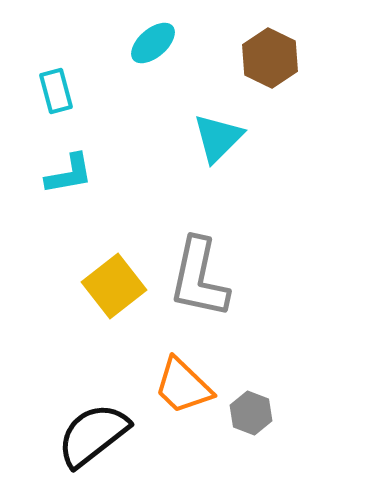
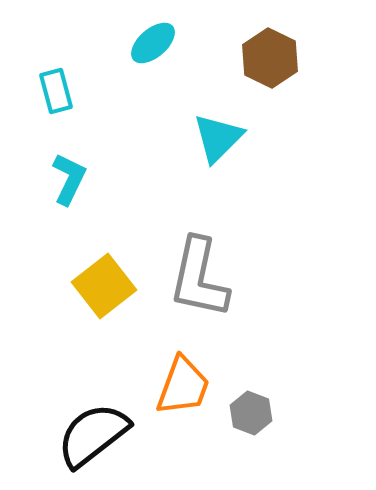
cyan L-shape: moved 5 px down; rotated 54 degrees counterclockwise
yellow square: moved 10 px left
orange trapezoid: rotated 114 degrees counterclockwise
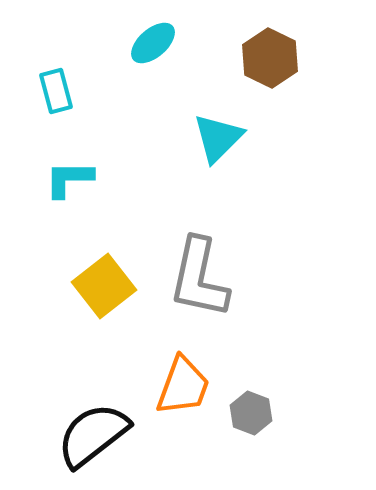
cyan L-shape: rotated 116 degrees counterclockwise
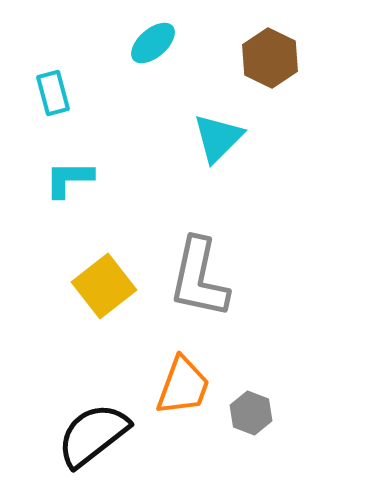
cyan rectangle: moved 3 px left, 2 px down
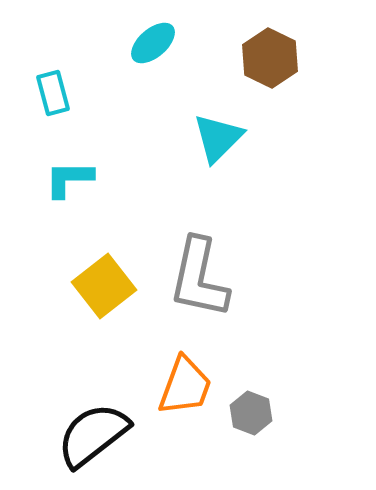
orange trapezoid: moved 2 px right
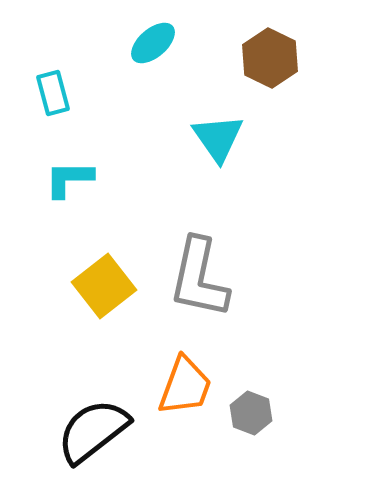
cyan triangle: rotated 20 degrees counterclockwise
black semicircle: moved 4 px up
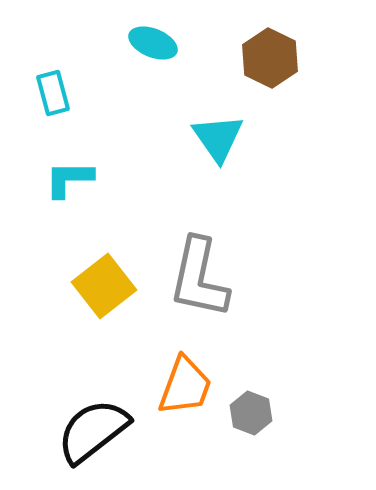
cyan ellipse: rotated 63 degrees clockwise
